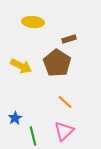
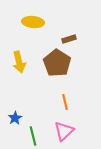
yellow arrow: moved 2 px left, 4 px up; rotated 50 degrees clockwise
orange line: rotated 35 degrees clockwise
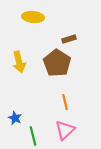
yellow ellipse: moved 5 px up
blue star: rotated 16 degrees counterclockwise
pink triangle: moved 1 px right, 1 px up
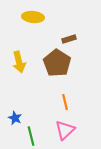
green line: moved 2 px left
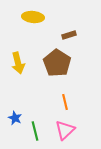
brown rectangle: moved 4 px up
yellow arrow: moved 1 px left, 1 px down
green line: moved 4 px right, 5 px up
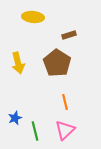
blue star: rotated 24 degrees clockwise
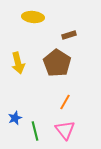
orange line: rotated 42 degrees clockwise
pink triangle: rotated 25 degrees counterclockwise
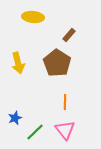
brown rectangle: rotated 32 degrees counterclockwise
orange line: rotated 28 degrees counterclockwise
green line: moved 1 px down; rotated 60 degrees clockwise
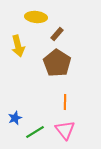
yellow ellipse: moved 3 px right
brown rectangle: moved 12 px left, 1 px up
yellow arrow: moved 17 px up
green line: rotated 12 degrees clockwise
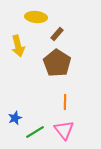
pink triangle: moved 1 px left
